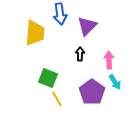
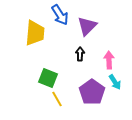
blue arrow: moved 1 px down; rotated 25 degrees counterclockwise
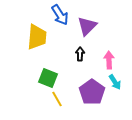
yellow trapezoid: moved 2 px right, 4 px down
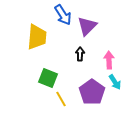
blue arrow: moved 3 px right
yellow line: moved 4 px right
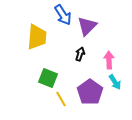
black arrow: rotated 16 degrees clockwise
purple pentagon: moved 2 px left
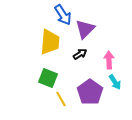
purple triangle: moved 2 px left, 3 px down
yellow trapezoid: moved 13 px right, 5 px down
black arrow: rotated 40 degrees clockwise
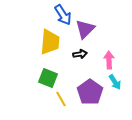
black arrow: rotated 24 degrees clockwise
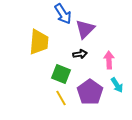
blue arrow: moved 1 px up
yellow trapezoid: moved 11 px left
green square: moved 13 px right, 4 px up
cyan arrow: moved 2 px right, 3 px down
yellow line: moved 1 px up
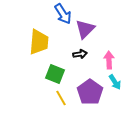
green square: moved 6 px left
cyan arrow: moved 2 px left, 3 px up
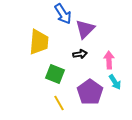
yellow line: moved 2 px left, 5 px down
